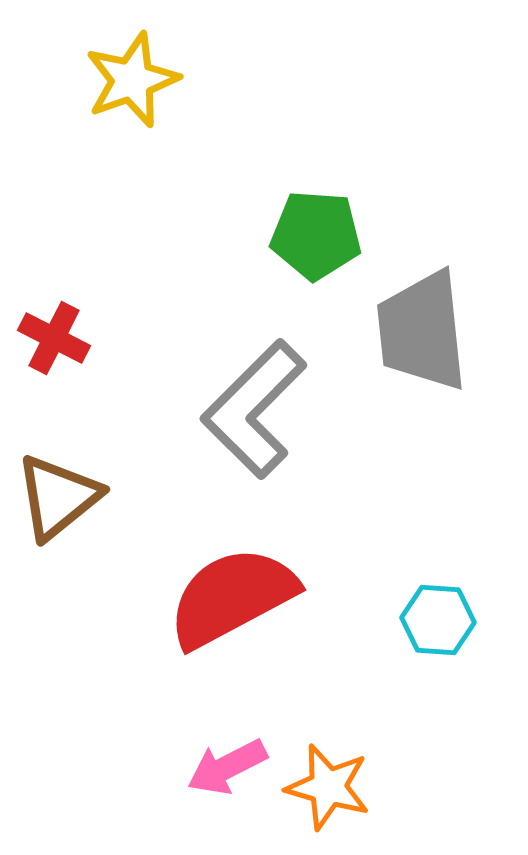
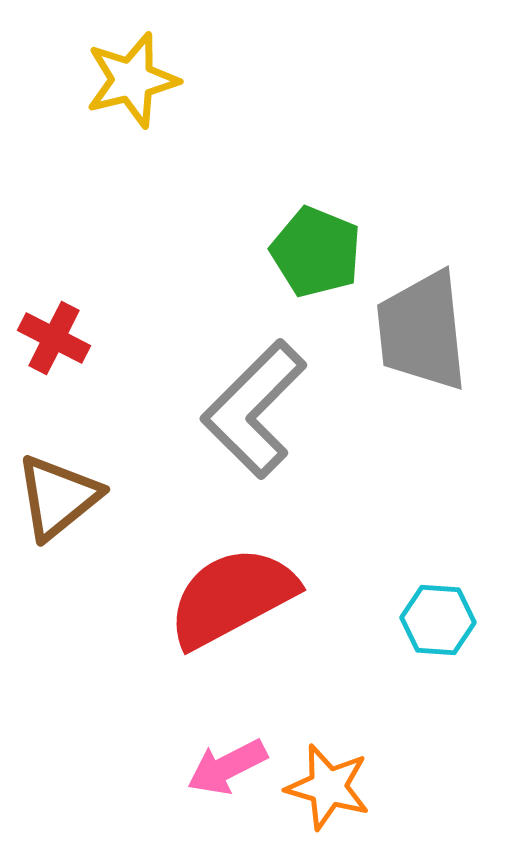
yellow star: rotated 6 degrees clockwise
green pentagon: moved 17 px down; rotated 18 degrees clockwise
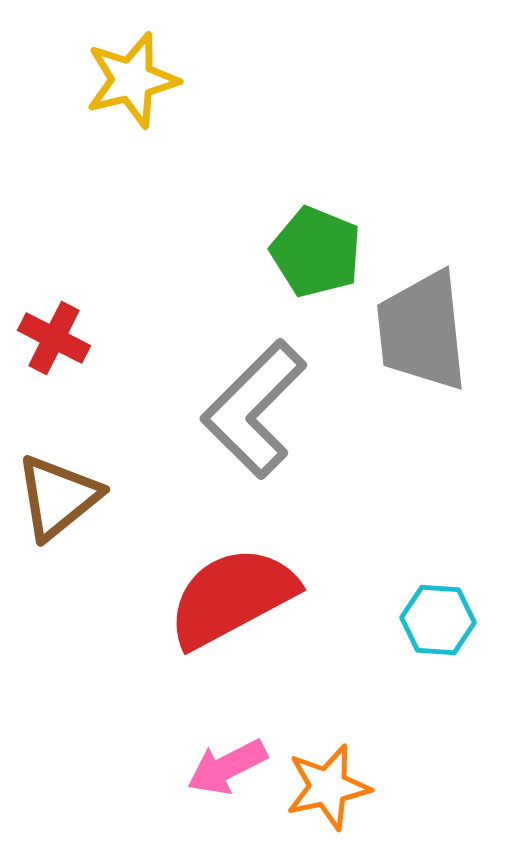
orange star: rotated 28 degrees counterclockwise
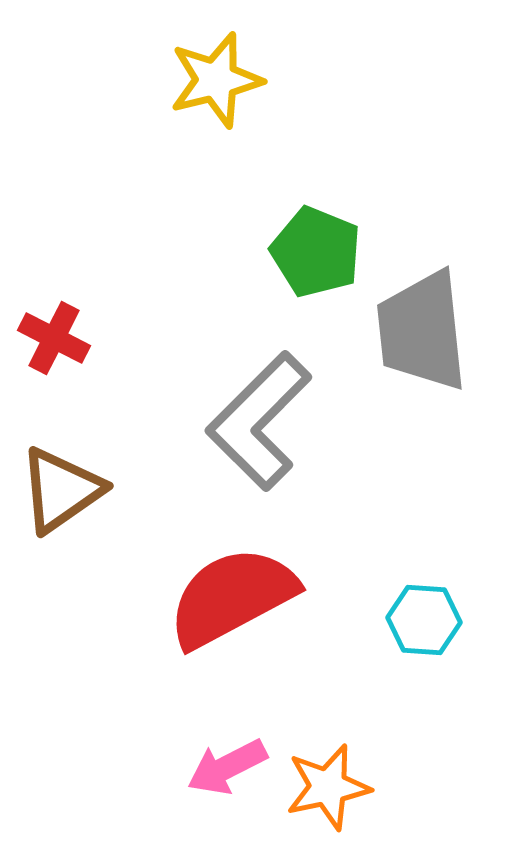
yellow star: moved 84 px right
gray L-shape: moved 5 px right, 12 px down
brown triangle: moved 3 px right, 7 px up; rotated 4 degrees clockwise
cyan hexagon: moved 14 px left
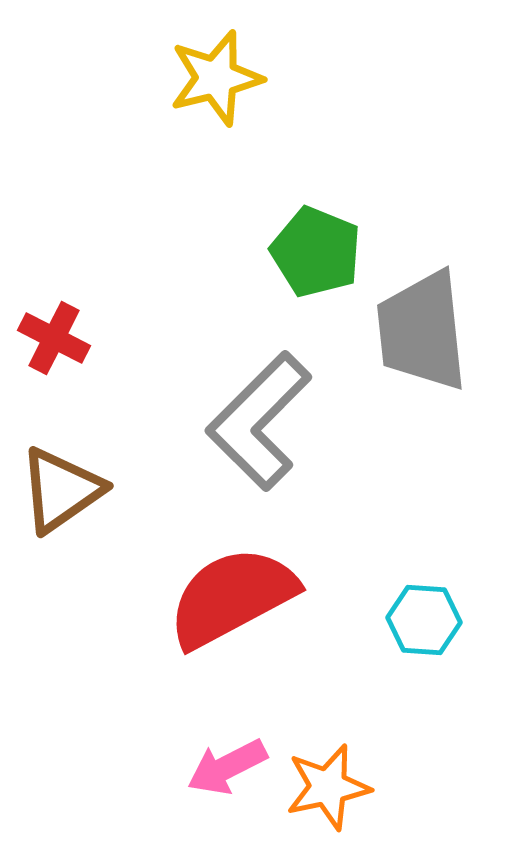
yellow star: moved 2 px up
